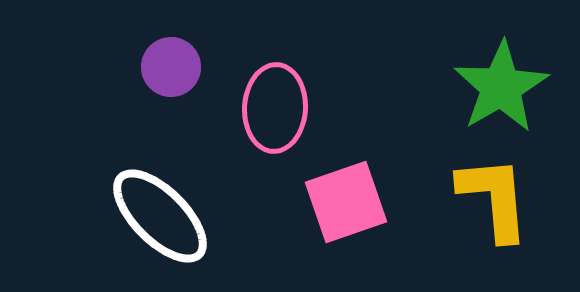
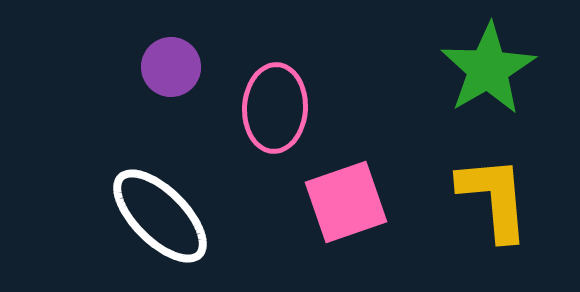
green star: moved 13 px left, 18 px up
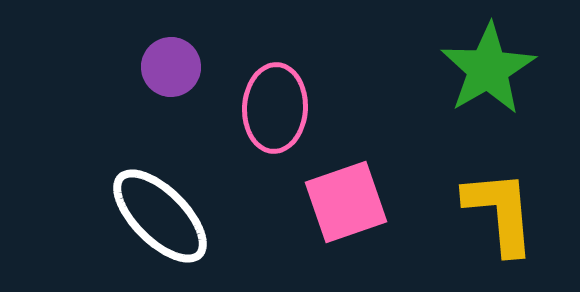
yellow L-shape: moved 6 px right, 14 px down
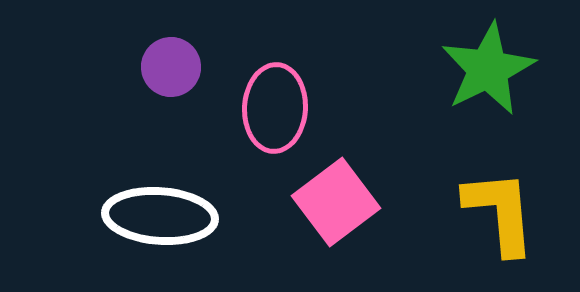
green star: rotated 4 degrees clockwise
pink square: moved 10 px left; rotated 18 degrees counterclockwise
white ellipse: rotated 41 degrees counterclockwise
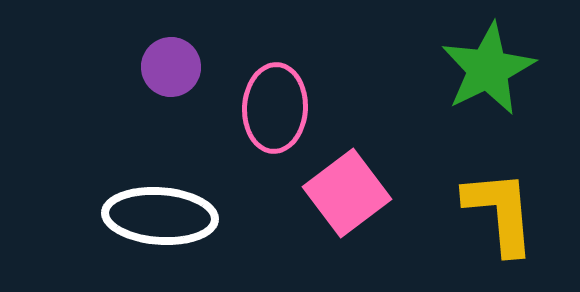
pink square: moved 11 px right, 9 px up
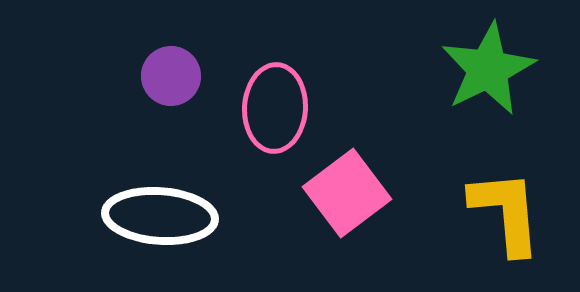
purple circle: moved 9 px down
yellow L-shape: moved 6 px right
